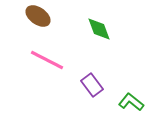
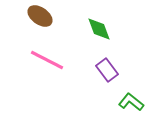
brown ellipse: moved 2 px right
purple rectangle: moved 15 px right, 15 px up
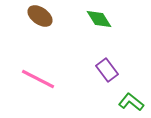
green diamond: moved 10 px up; rotated 12 degrees counterclockwise
pink line: moved 9 px left, 19 px down
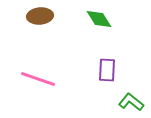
brown ellipse: rotated 40 degrees counterclockwise
purple rectangle: rotated 40 degrees clockwise
pink line: rotated 8 degrees counterclockwise
